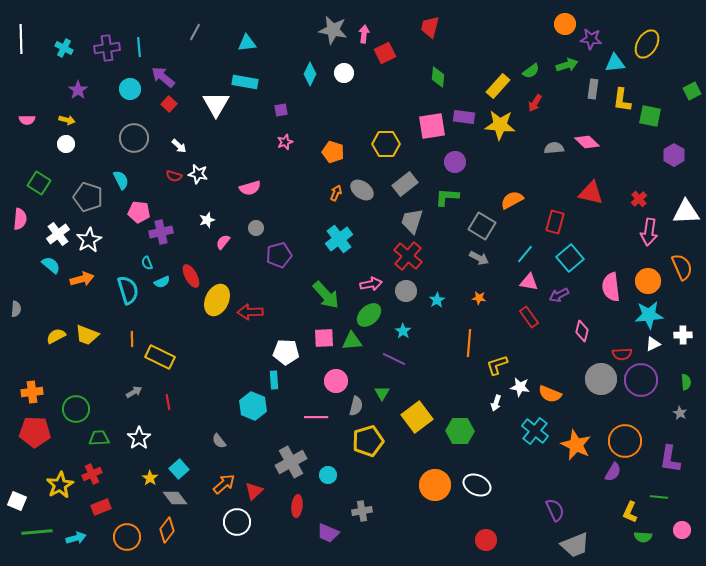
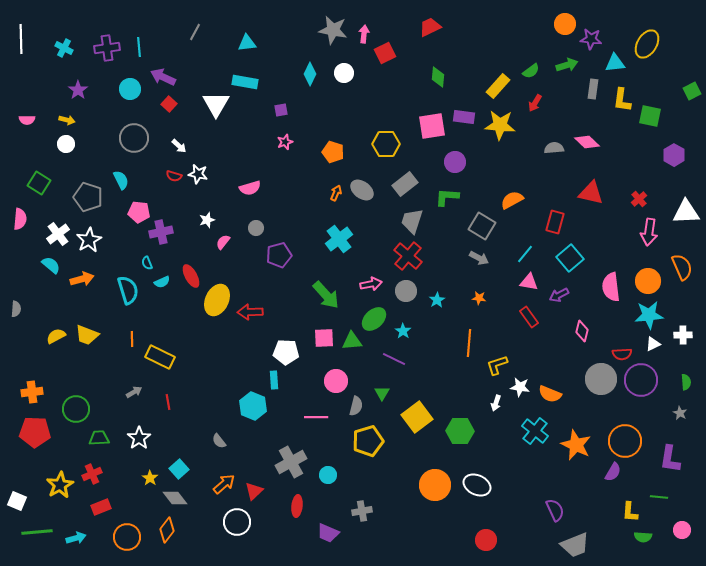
red trapezoid at (430, 27): rotated 50 degrees clockwise
purple arrow at (163, 77): rotated 15 degrees counterclockwise
green ellipse at (369, 315): moved 5 px right, 4 px down
yellow L-shape at (630, 512): rotated 20 degrees counterclockwise
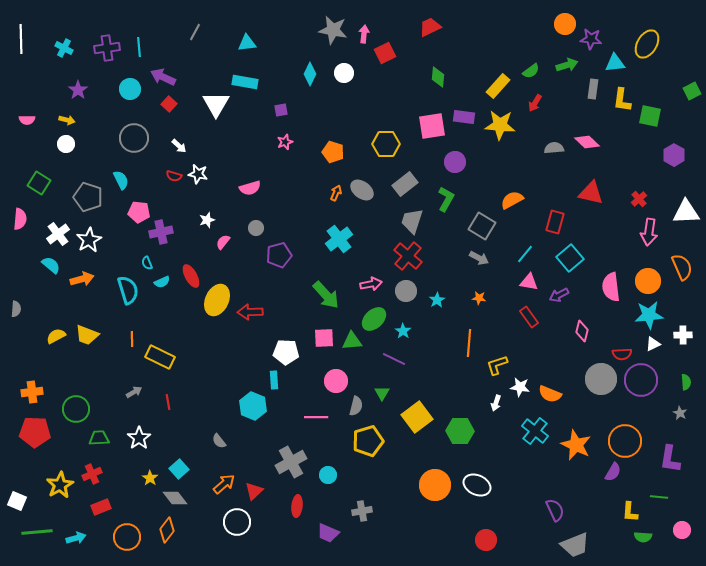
green L-shape at (447, 197): moved 1 px left, 2 px down; rotated 115 degrees clockwise
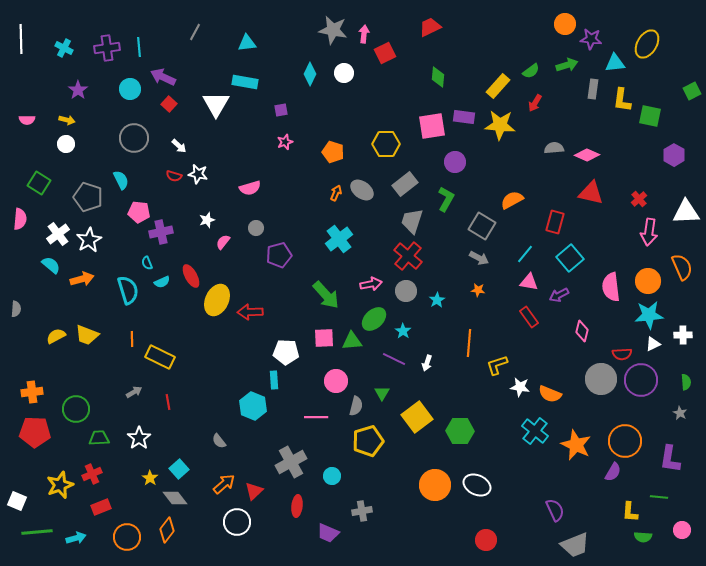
pink diamond at (587, 142): moved 13 px down; rotated 20 degrees counterclockwise
orange star at (479, 298): moved 1 px left, 8 px up
white arrow at (496, 403): moved 69 px left, 40 px up
cyan circle at (328, 475): moved 4 px right, 1 px down
yellow star at (60, 485): rotated 8 degrees clockwise
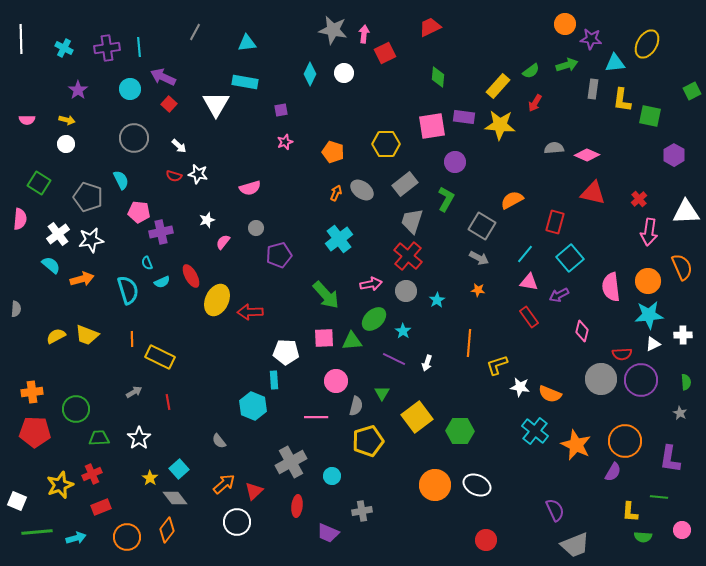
red triangle at (591, 193): moved 2 px right
white star at (89, 240): moved 2 px right; rotated 20 degrees clockwise
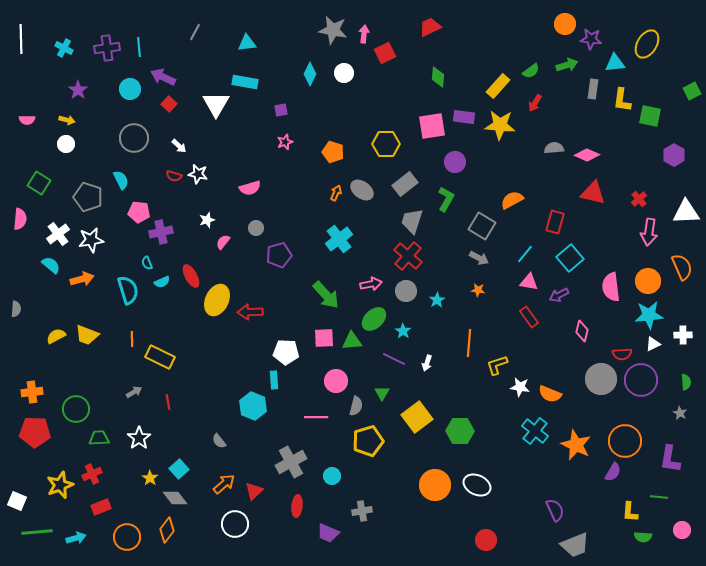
white circle at (237, 522): moved 2 px left, 2 px down
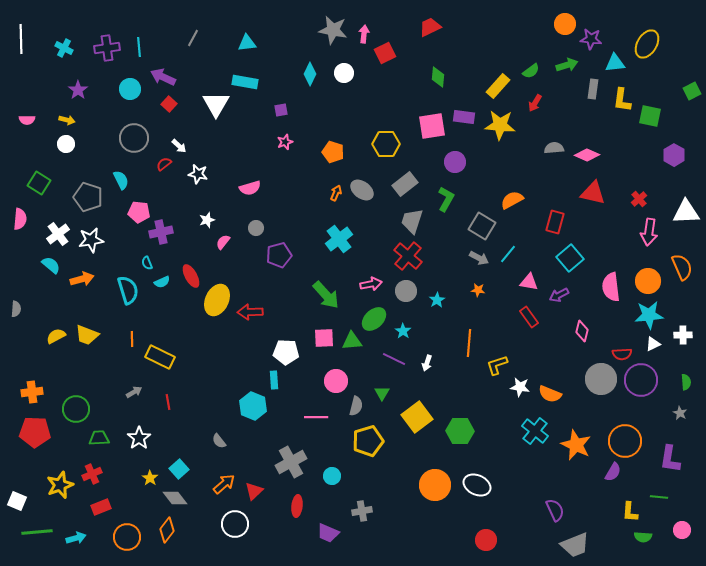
gray line at (195, 32): moved 2 px left, 6 px down
red semicircle at (174, 176): moved 10 px left, 12 px up; rotated 126 degrees clockwise
cyan line at (525, 254): moved 17 px left
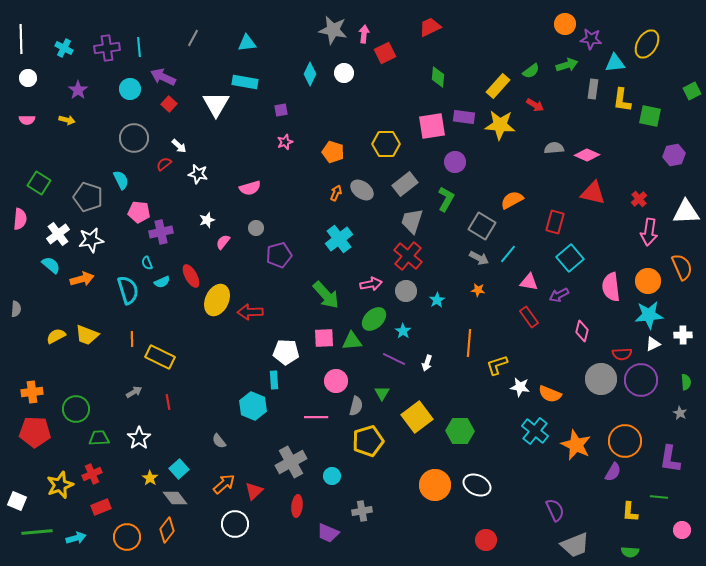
red arrow at (535, 103): moved 2 px down; rotated 90 degrees counterclockwise
white circle at (66, 144): moved 38 px left, 66 px up
purple hexagon at (674, 155): rotated 20 degrees clockwise
green semicircle at (643, 537): moved 13 px left, 15 px down
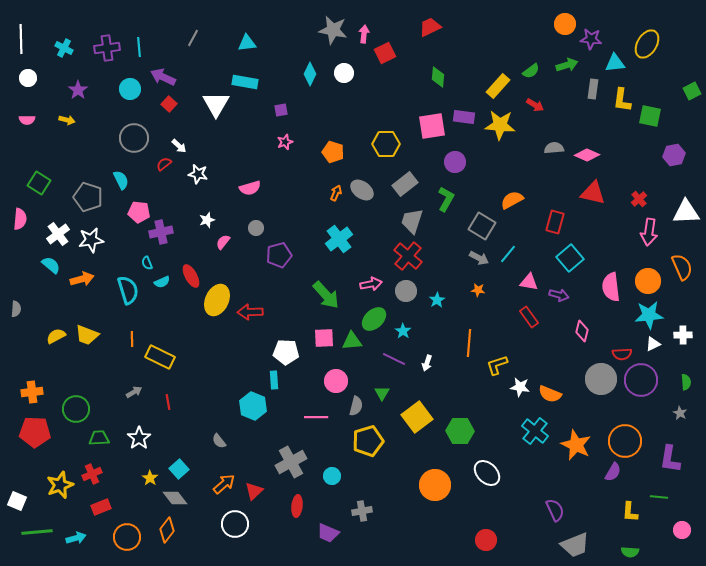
purple arrow at (559, 295): rotated 138 degrees counterclockwise
white ellipse at (477, 485): moved 10 px right, 12 px up; rotated 20 degrees clockwise
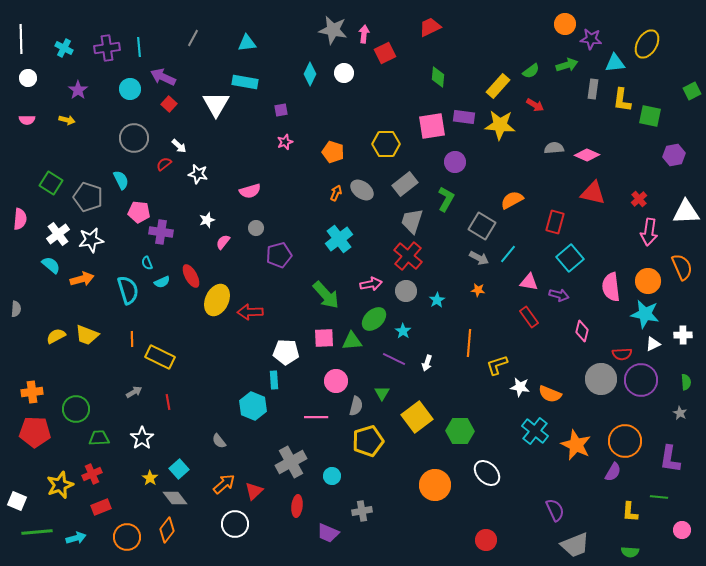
green square at (39, 183): moved 12 px right
pink semicircle at (250, 188): moved 3 px down
purple cross at (161, 232): rotated 20 degrees clockwise
cyan star at (649, 315): moved 4 px left, 1 px up; rotated 16 degrees clockwise
white star at (139, 438): moved 3 px right
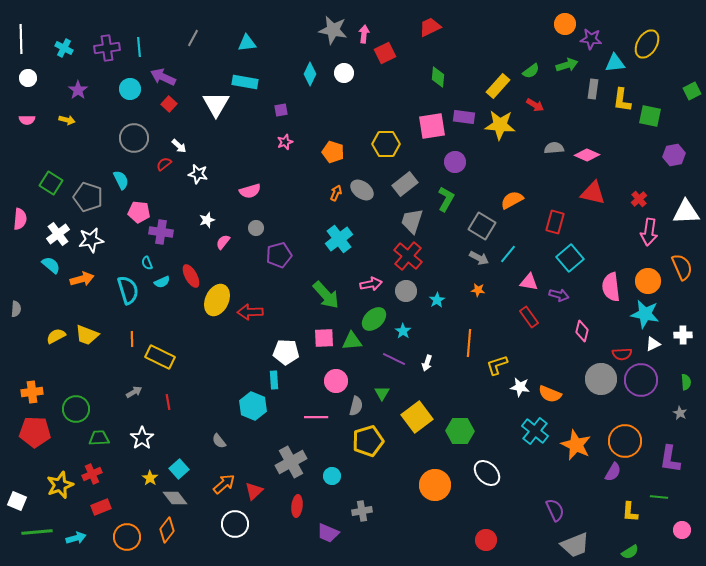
green semicircle at (630, 552): rotated 36 degrees counterclockwise
